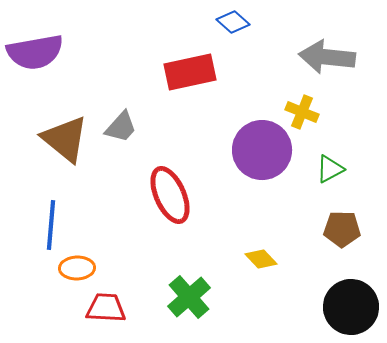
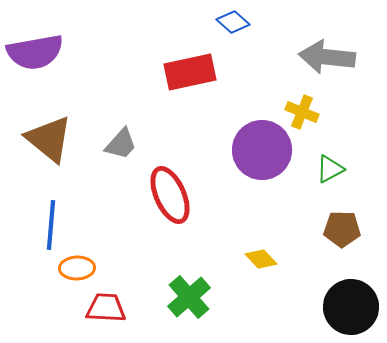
gray trapezoid: moved 17 px down
brown triangle: moved 16 px left
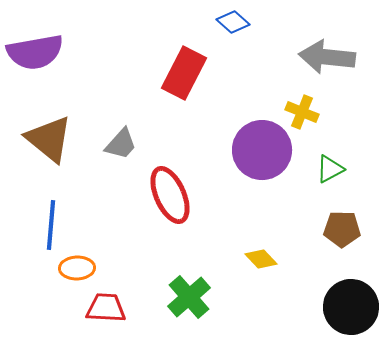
red rectangle: moved 6 px left, 1 px down; rotated 51 degrees counterclockwise
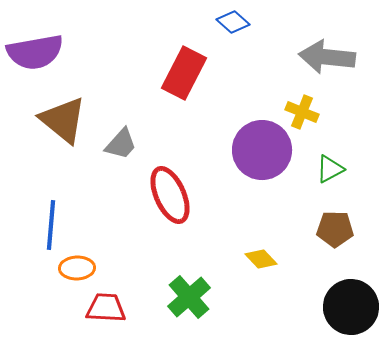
brown triangle: moved 14 px right, 19 px up
brown pentagon: moved 7 px left
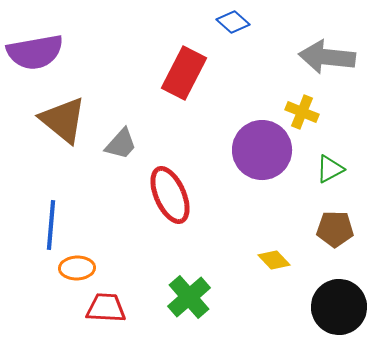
yellow diamond: moved 13 px right, 1 px down
black circle: moved 12 px left
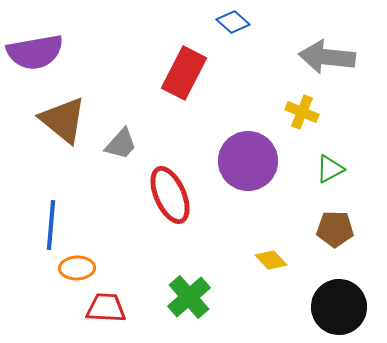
purple circle: moved 14 px left, 11 px down
yellow diamond: moved 3 px left
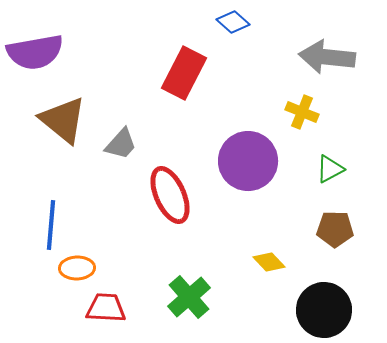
yellow diamond: moved 2 px left, 2 px down
black circle: moved 15 px left, 3 px down
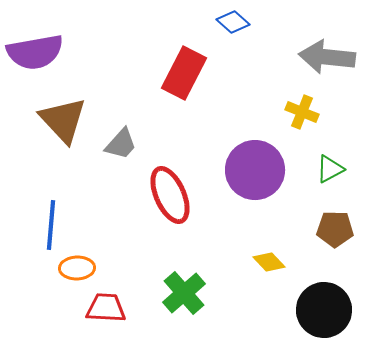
brown triangle: rotated 8 degrees clockwise
purple circle: moved 7 px right, 9 px down
green cross: moved 5 px left, 4 px up
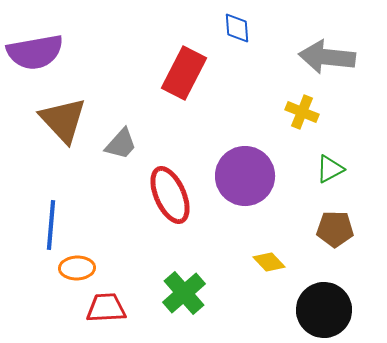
blue diamond: moved 4 px right, 6 px down; rotated 44 degrees clockwise
purple circle: moved 10 px left, 6 px down
red trapezoid: rotated 6 degrees counterclockwise
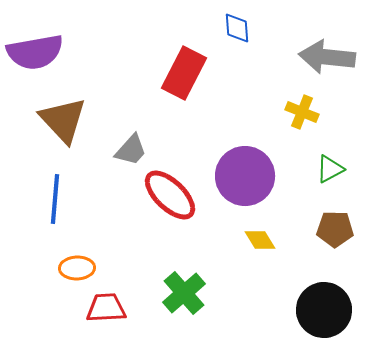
gray trapezoid: moved 10 px right, 6 px down
red ellipse: rotated 22 degrees counterclockwise
blue line: moved 4 px right, 26 px up
yellow diamond: moved 9 px left, 22 px up; rotated 12 degrees clockwise
